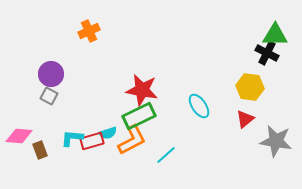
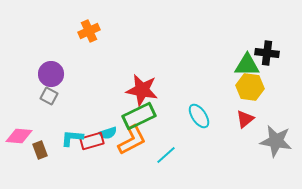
green triangle: moved 28 px left, 30 px down
black cross: rotated 20 degrees counterclockwise
cyan ellipse: moved 10 px down
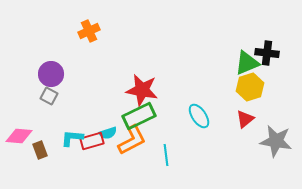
green triangle: moved 2 px up; rotated 24 degrees counterclockwise
yellow hexagon: rotated 24 degrees counterclockwise
cyan line: rotated 55 degrees counterclockwise
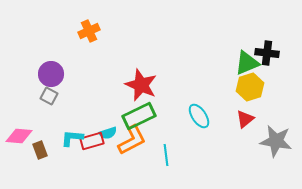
red star: moved 1 px left, 5 px up; rotated 12 degrees clockwise
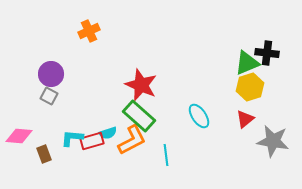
green rectangle: rotated 68 degrees clockwise
gray star: moved 3 px left
brown rectangle: moved 4 px right, 4 px down
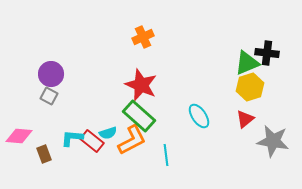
orange cross: moved 54 px right, 6 px down
red rectangle: rotated 55 degrees clockwise
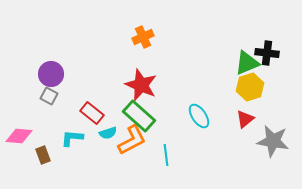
red rectangle: moved 28 px up
brown rectangle: moved 1 px left, 1 px down
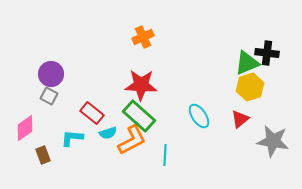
red star: rotated 20 degrees counterclockwise
red triangle: moved 5 px left
pink diamond: moved 6 px right, 8 px up; rotated 40 degrees counterclockwise
cyan line: moved 1 px left; rotated 10 degrees clockwise
